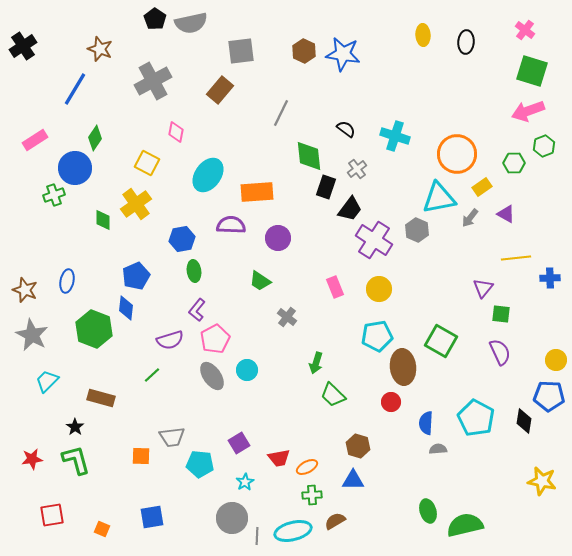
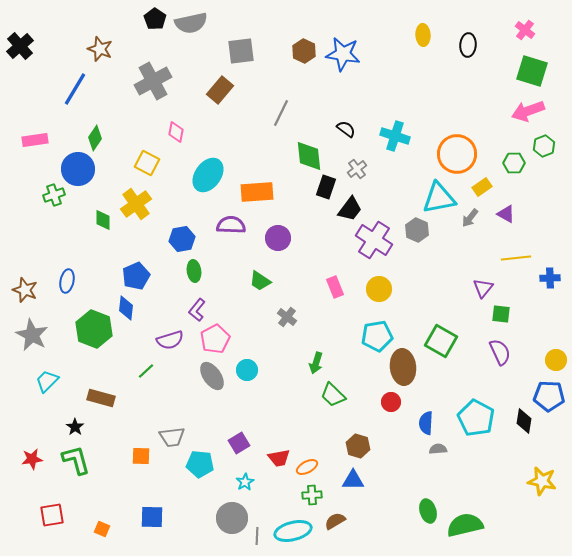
black ellipse at (466, 42): moved 2 px right, 3 px down
black cross at (23, 46): moved 3 px left; rotated 8 degrees counterclockwise
pink rectangle at (35, 140): rotated 25 degrees clockwise
blue circle at (75, 168): moved 3 px right, 1 px down
green line at (152, 375): moved 6 px left, 4 px up
blue square at (152, 517): rotated 10 degrees clockwise
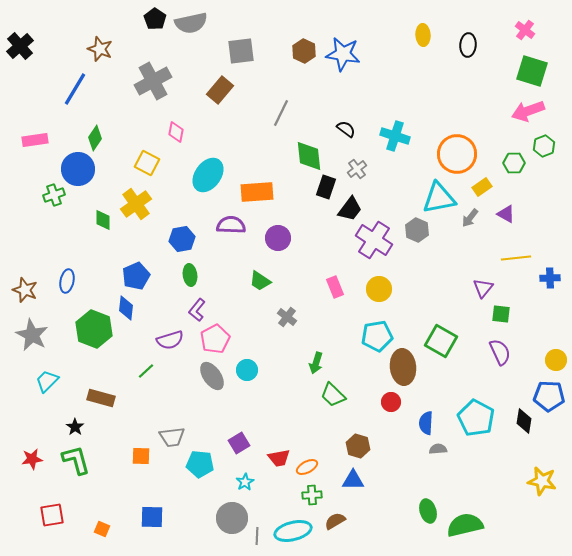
green ellipse at (194, 271): moved 4 px left, 4 px down
